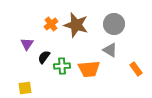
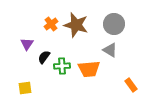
orange rectangle: moved 5 px left, 16 px down
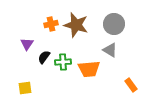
orange cross: rotated 24 degrees clockwise
green cross: moved 1 px right, 4 px up
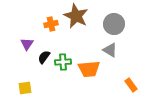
brown star: moved 9 px up; rotated 10 degrees clockwise
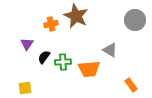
gray circle: moved 21 px right, 4 px up
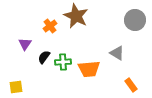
orange cross: moved 1 px left, 2 px down; rotated 24 degrees counterclockwise
purple triangle: moved 2 px left
gray triangle: moved 7 px right, 3 px down
yellow square: moved 9 px left, 1 px up
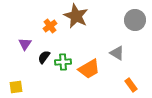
orange trapezoid: rotated 25 degrees counterclockwise
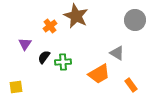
orange trapezoid: moved 10 px right, 5 px down
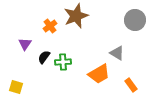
brown star: rotated 25 degrees clockwise
yellow square: rotated 24 degrees clockwise
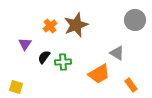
brown star: moved 9 px down
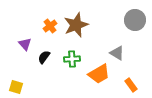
purple triangle: rotated 16 degrees counterclockwise
green cross: moved 9 px right, 3 px up
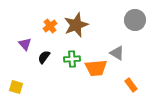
orange trapezoid: moved 3 px left, 6 px up; rotated 25 degrees clockwise
